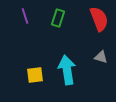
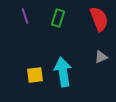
gray triangle: rotated 40 degrees counterclockwise
cyan arrow: moved 4 px left, 2 px down
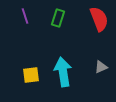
gray triangle: moved 10 px down
yellow square: moved 4 px left
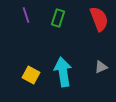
purple line: moved 1 px right, 1 px up
yellow square: rotated 36 degrees clockwise
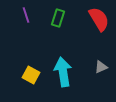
red semicircle: rotated 10 degrees counterclockwise
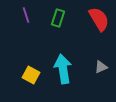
cyan arrow: moved 3 px up
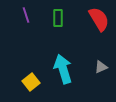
green rectangle: rotated 18 degrees counterclockwise
cyan arrow: rotated 8 degrees counterclockwise
yellow square: moved 7 px down; rotated 24 degrees clockwise
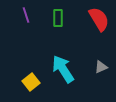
cyan arrow: rotated 16 degrees counterclockwise
